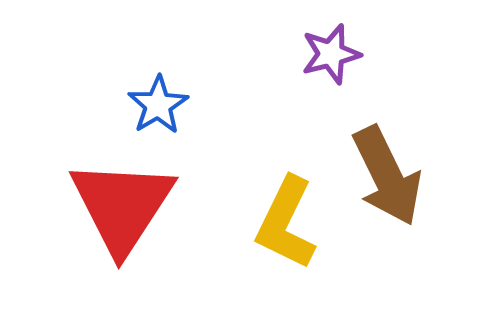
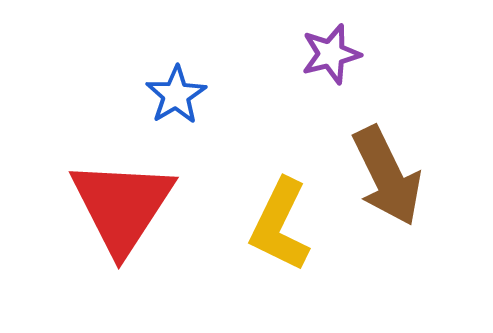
blue star: moved 18 px right, 10 px up
yellow L-shape: moved 6 px left, 2 px down
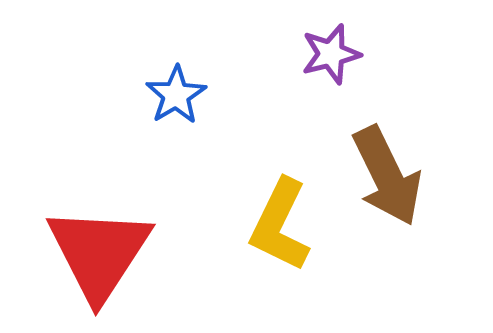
red triangle: moved 23 px left, 47 px down
